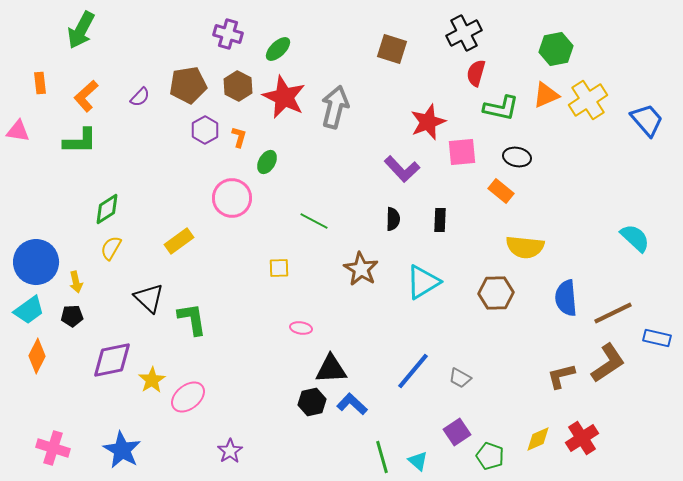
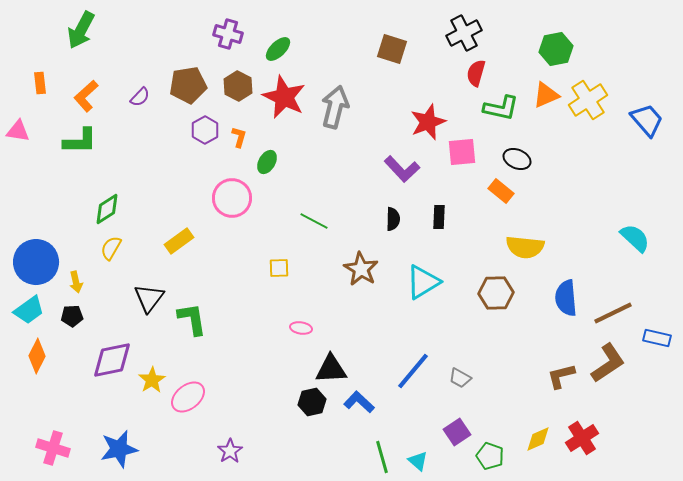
black ellipse at (517, 157): moved 2 px down; rotated 12 degrees clockwise
black rectangle at (440, 220): moved 1 px left, 3 px up
black triangle at (149, 298): rotated 24 degrees clockwise
blue L-shape at (352, 404): moved 7 px right, 2 px up
blue star at (122, 450): moved 3 px left, 1 px up; rotated 30 degrees clockwise
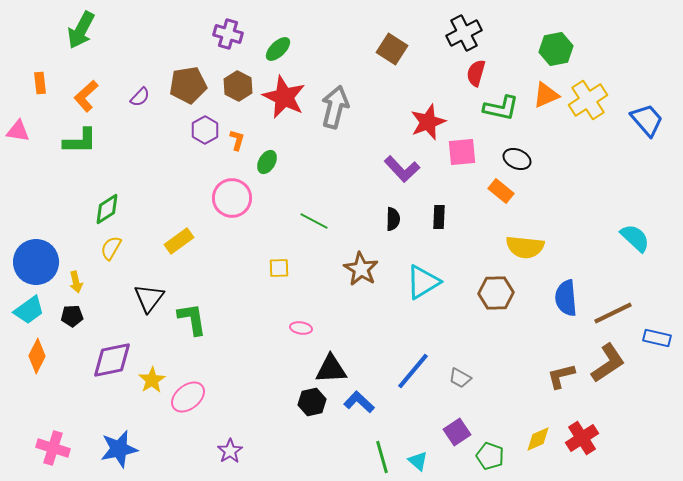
brown square at (392, 49): rotated 16 degrees clockwise
orange L-shape at (239, 137): moved 2 px left, 3 px down
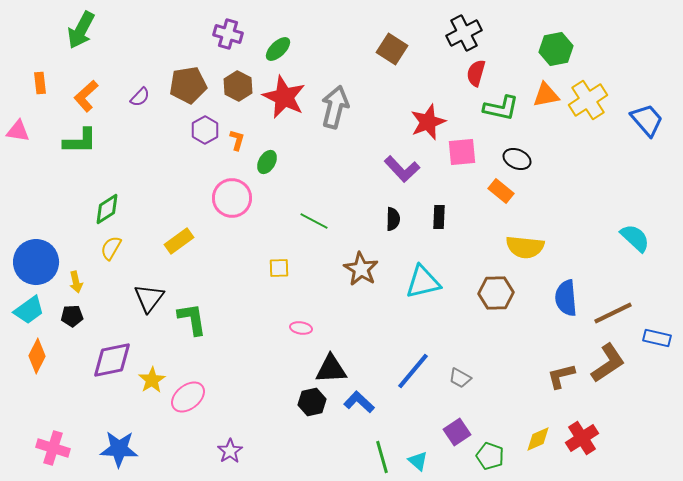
orange triangle at (546, 95): rotated 12 degrees clockwise
cyan triangle at (423, 282): rotated 18 degrees clockwise
blue star at (119, 449): rotated 15 degrees clockwise
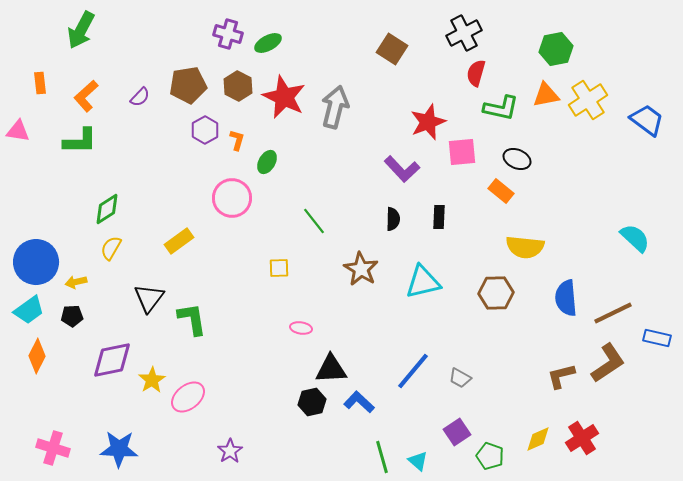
green ellipse at (278, 49): moved 10 px left, 6 px up; rotated 16 degrees clockwise
blue trapezoid at (647, 120): rotated 12 degrees counterclockwise
green line at (314, 221): rotated 24 degrees clockwise
yellow arrow at (76, 282): rotated 90 degrees clockwise
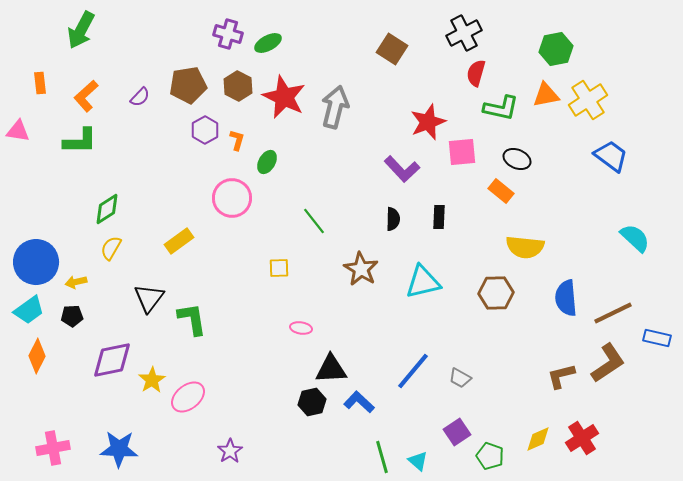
blue trapezoid at (647, 120): moved 36 px left, 36 px down
pink cross at (53, 448): rotated 28 degrees counterclockwise
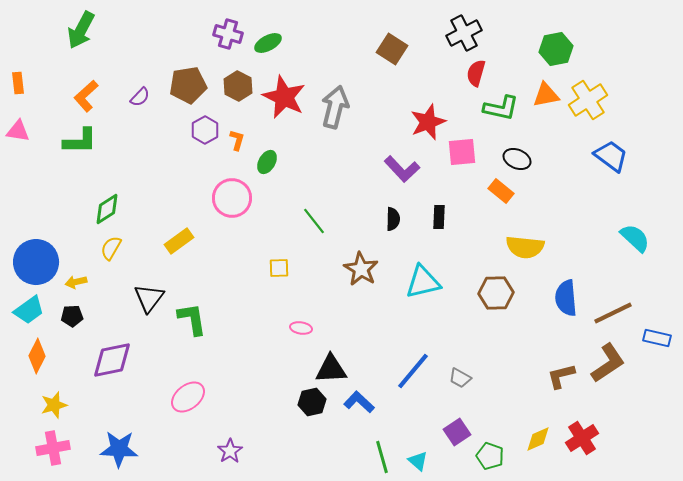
orange rectangle at (40, 83): moved 22 px left
yellow star at (152, 380): moved 98 px left, 25 px down; rotated 16 degrees clockwise
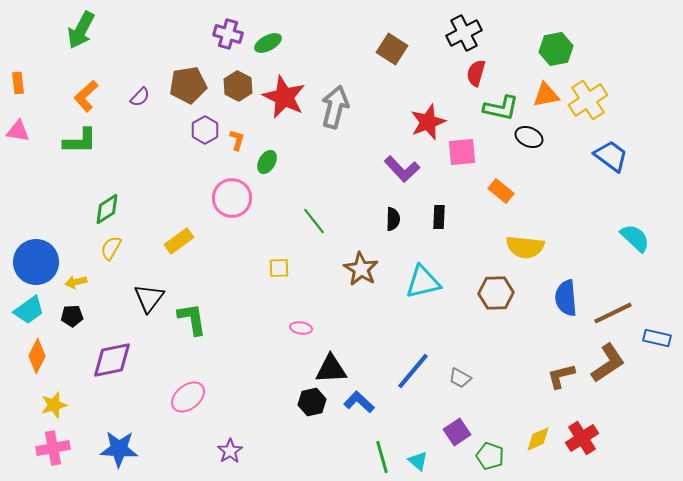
black ellipse at (517, 159): moved 12 px right, 22 px up
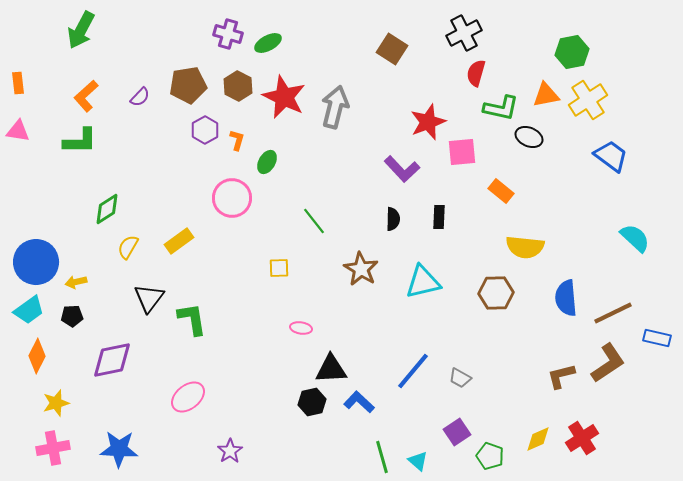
green hexagon at (556, 49): moved 16 px right, 3 px down
yellow semicircle at (111, 248): moved 17 px right, 1 px up
yellow star at (54, 405): moved 2 px right, 2 px up
